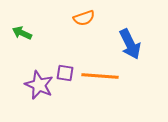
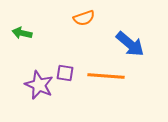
green arrow: rotated 12 degrees counterclockwise
blue arrow: rotated 24 degrees counterclockwise
orange line: moved 6 px right
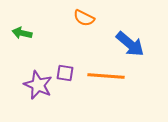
orange semicircle: rotated 45 degrees clockwise
purple star: moved 1 px left
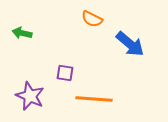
orange semicircle: moved 8 px right, 1 px down
orange line: moved 12 px left, 23 px down
purple star: moved 8 px left, 11 px down
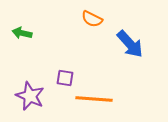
blue arrow: rotated 8 degrees clockwise
purple square: moved 5 px down
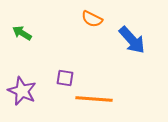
green arrow: rotated 18 degrees clockwise
blue arrow: moved 2 px right, 4 px up
purple star: moved 8 px left, 5 px up
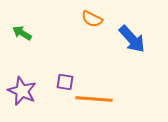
blue arrow: moved 1 px up
purple square: moved 4 px down
